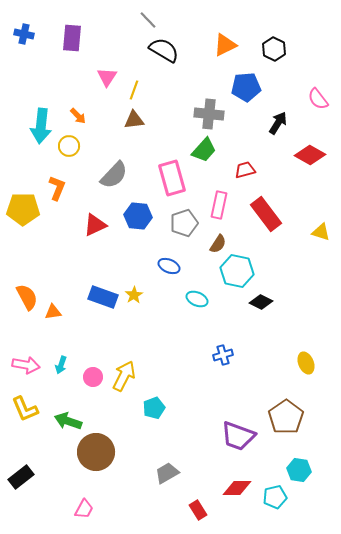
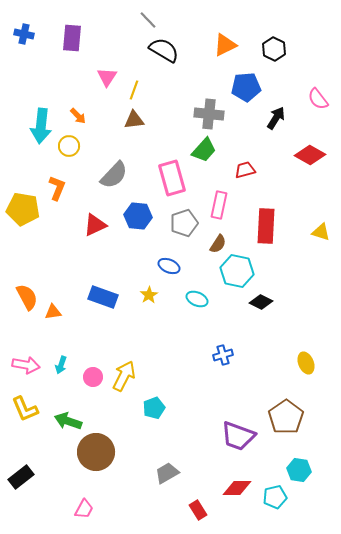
black arrow at (278, 123): moved 2 px left, 5 px up
yellow pentagon at (23, 209): rotated 8 degrees clockwise
red rectangle at (266, 214): moved 12 px down; rotated 40 degrees clockwise
yellow star at (134, 295): moved 15 px right
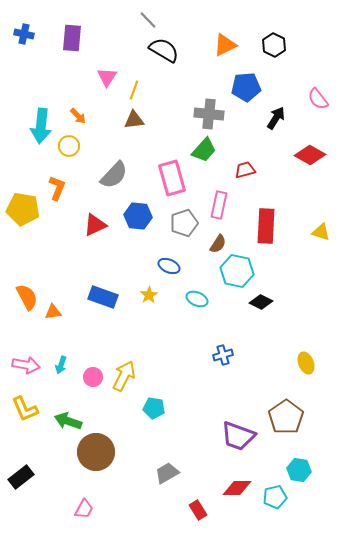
black hexagon at (274, 49): moved 4 px up
cyan pentagon at (154, 408): rotated 30 degrees clockwise
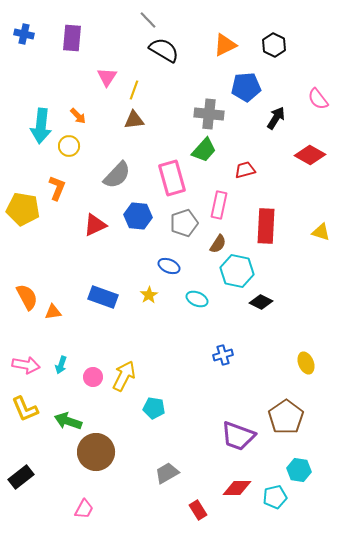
gray semicircle at (114, 175): moved 3 px right
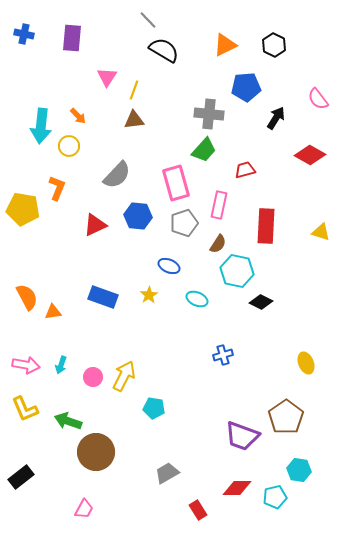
pink rectangle at (172, 178): moved 4 px right, 5 px down
purple trapezoid at (238, 436): moved 4 px right
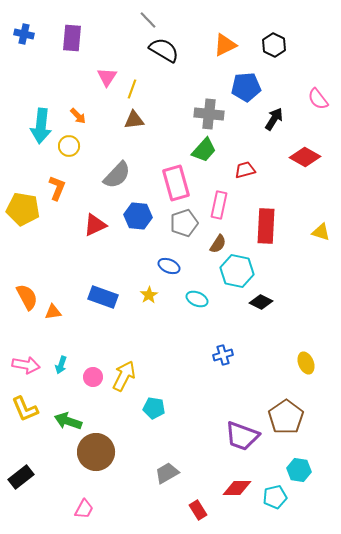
yellow line at (134, 90): moved 2 px left, 1 px up
black arrow at (276, 118): moved 2 px left, 1 px down
red diamond at (310, 155): moved 5 px left, 2 px down
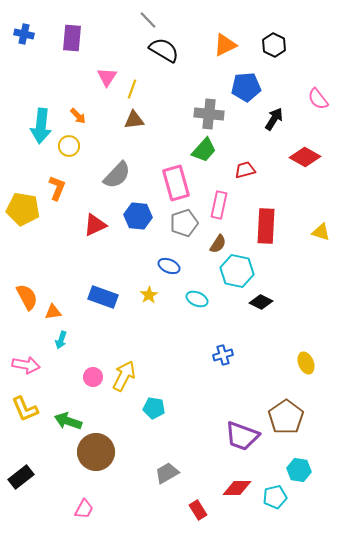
cyan arrow at (61, 365): moved 25 px up
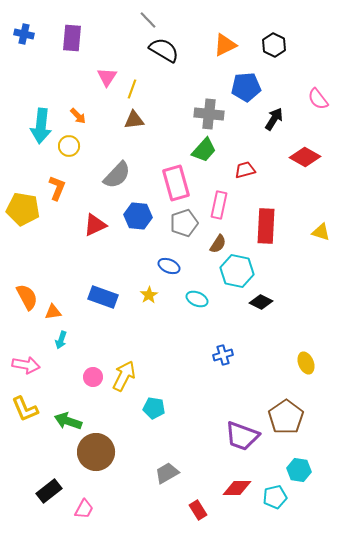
black rectangle at (21, 477): moved 28 px right, 14 px down
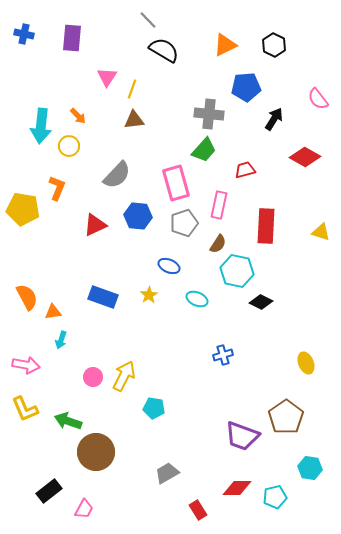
cyan hexagon at (299, 470): moved 11 px right, 2 px up
